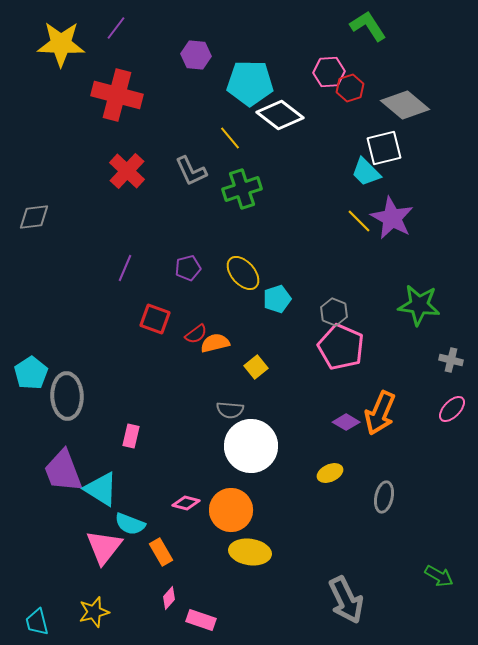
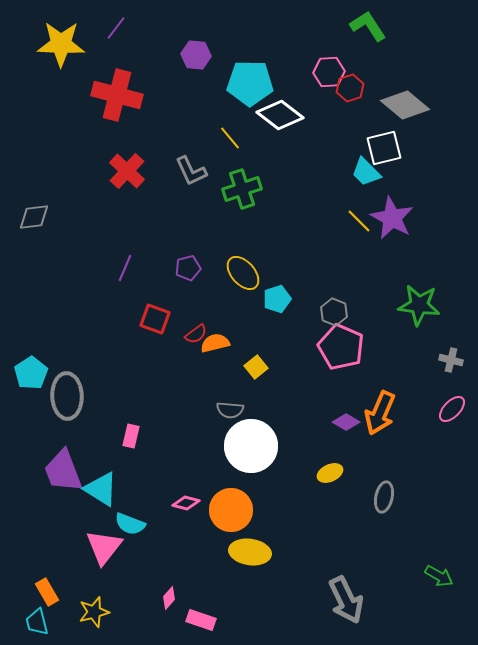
orange rectangle at (161, 552): moved 114 px left, 40 px down
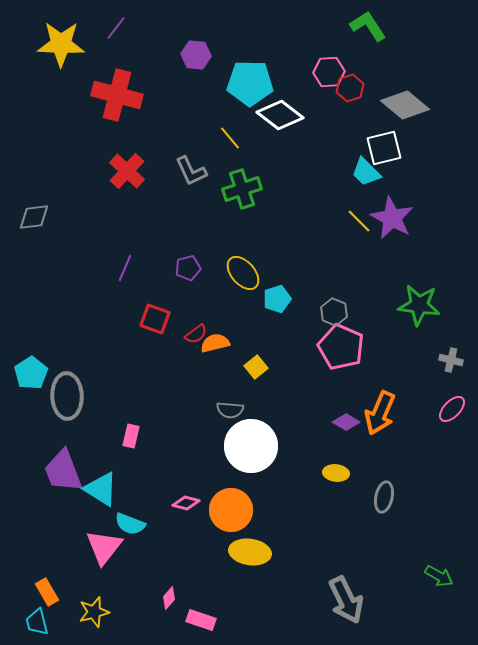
yellow ellipse at (330, 473): moved 6 px right; rotated 30 degrees clockwise
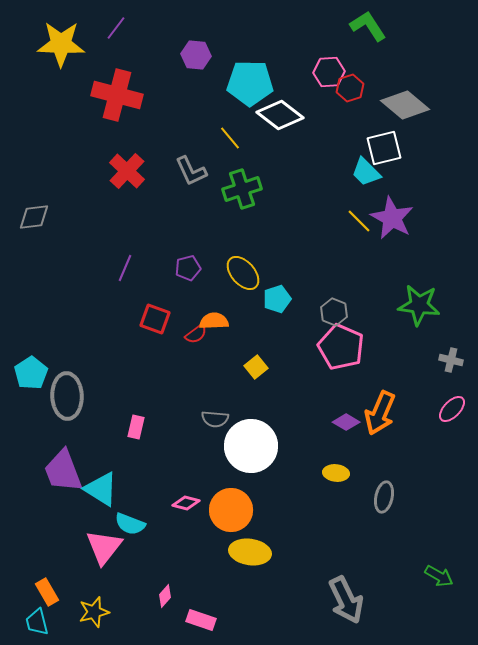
orange semicircle at (215, 343): moved 1 px left, 22 px up; rotated 12 degrees clockwise
gray semicircle at (230, 410): moved 15 px left, 9 px down
pink rectangle at (131, 436): moved 5 px right, 9 px up
pink diamond at (169, 598): moved 4 px left, 2 px up
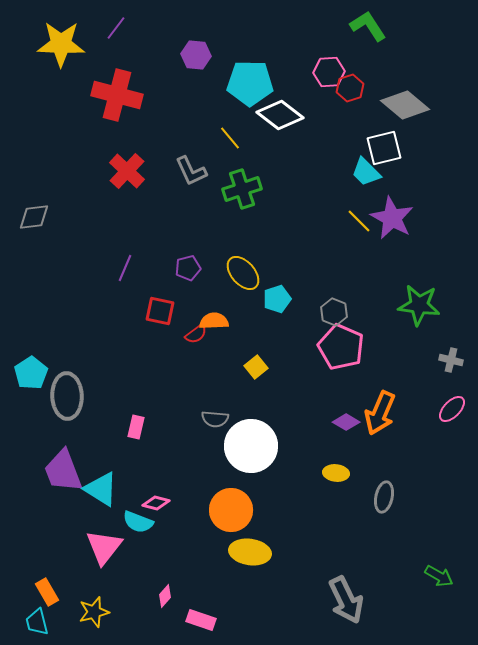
red square at (155, 319): moved 5 px right, 8 px up; rotated 8 degrees counterclockwise
pink diamond at (186, 503): moved 30 px left
cyan semicircle at (130, 524): moved 8 px right, 2 px up
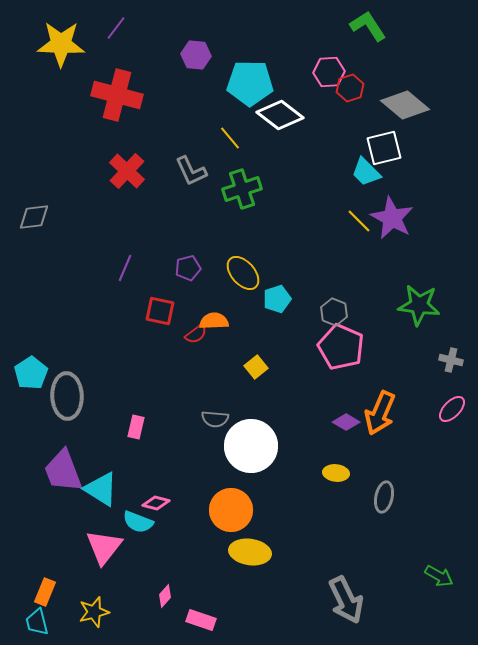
orange rectangle at (47, 592): moved 2 px left; rotated 52 degrees clockwise
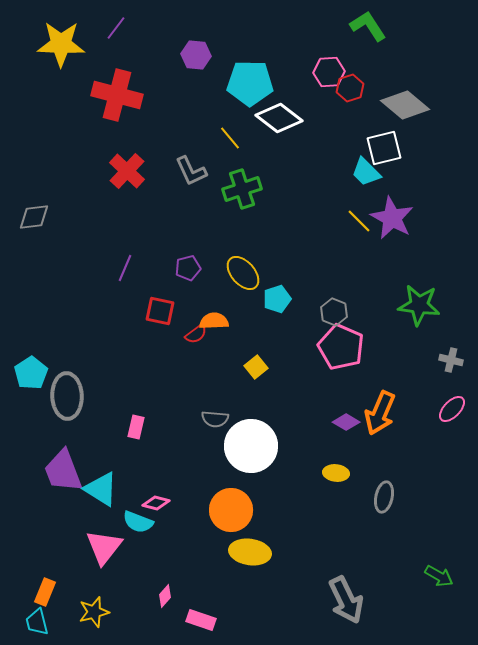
white diamond at (280, 115): moved 1 px left, 3 px down
